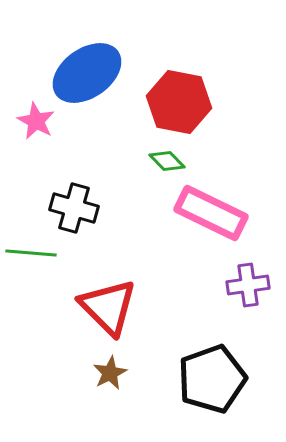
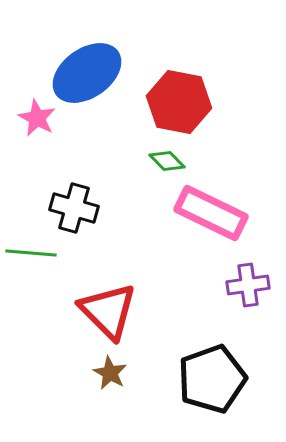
pink star: moved 1 px right, 3 px up
red triangle: moved 4 px down
brown star: rotated 16 degrees counterclockwise
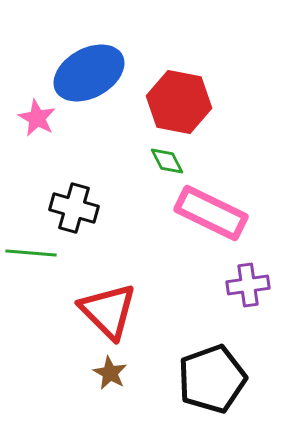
blue ellipse: moved 2 px right; rotated 6 degrees clockwise
green diamond: rotated 18 degrees clockwise
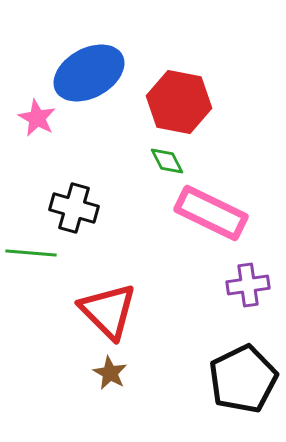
black pentagon: moved 31 px right; rotated 6 degrees counterclockwise
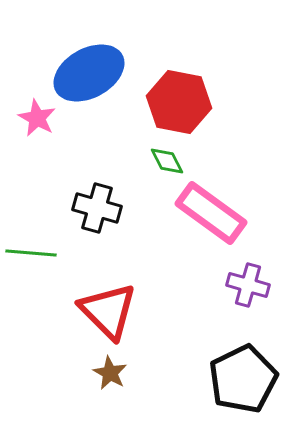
black cross: moved 23 px right
pink rectangle: rotated 10 degrees clockwise
purple cross: rotated 24 degrees clockwise
